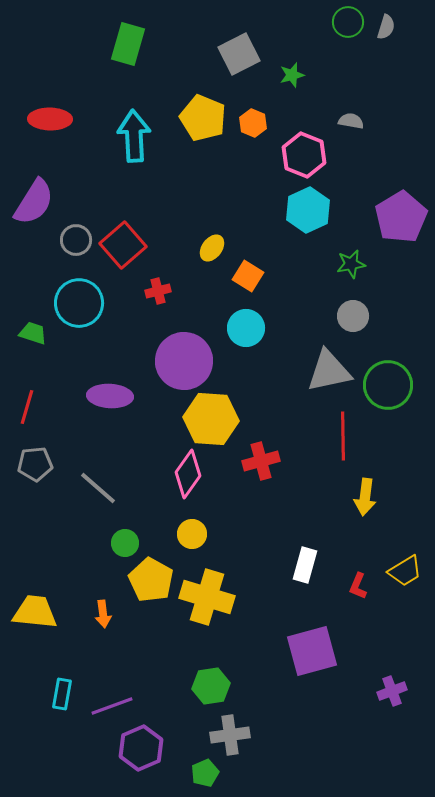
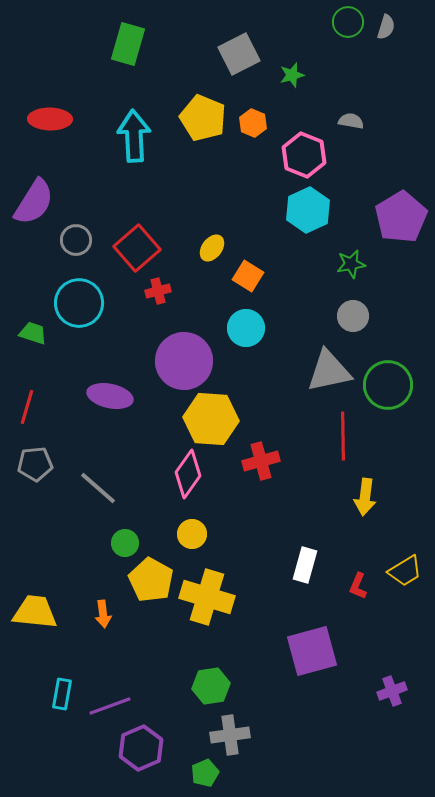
red square at (123, 245): moved 14 px right, 3 px down
purple ellipse at (110, 396): rotated 9 degrees clockwise
purple line at (112, 706): moved 2 px left
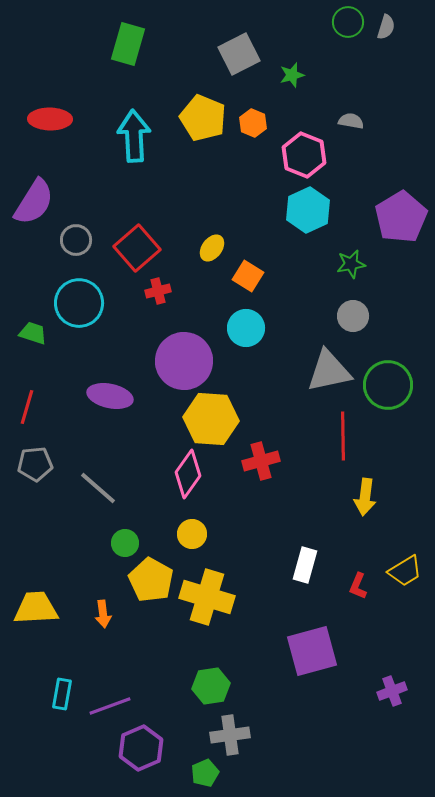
yellow trapezoid at (35, 612): moved 1 px right, 4 px up; rotated 9 degrees counterclockwise
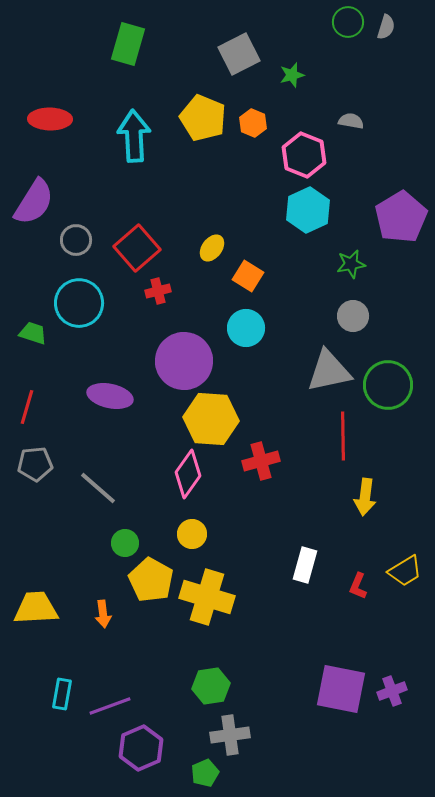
purple square at (312, 651): moved 29 px right, 38 px down; rotated 26 degrees clockwise
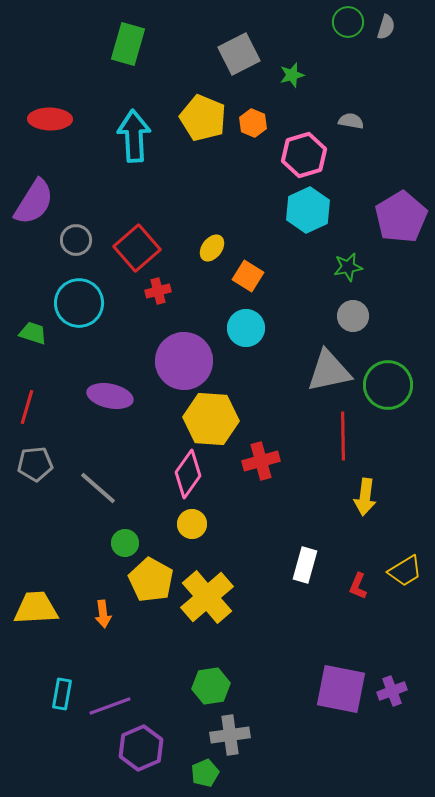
pink hexagon at (304, 155): rotated 21 degrees clockwise
green star at (351, 264): moved 3 px left, 3 px down
yellow circle at (192, 534): moved 10 px up
yellow cross at (207, 597): rotated 32 degrees clockwise
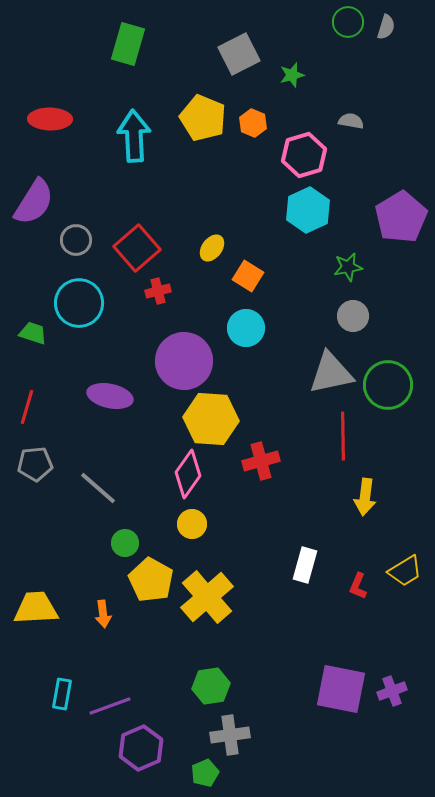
gray triangle at (329, 371): moved 2 px right, 2 px down
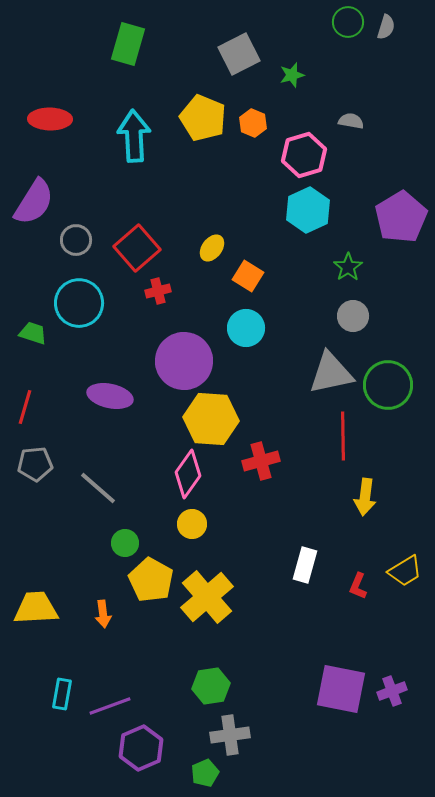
green star at (348, 267): rotated 24 degrees counterclockwise
red line at (27, 407): moved 2 px left
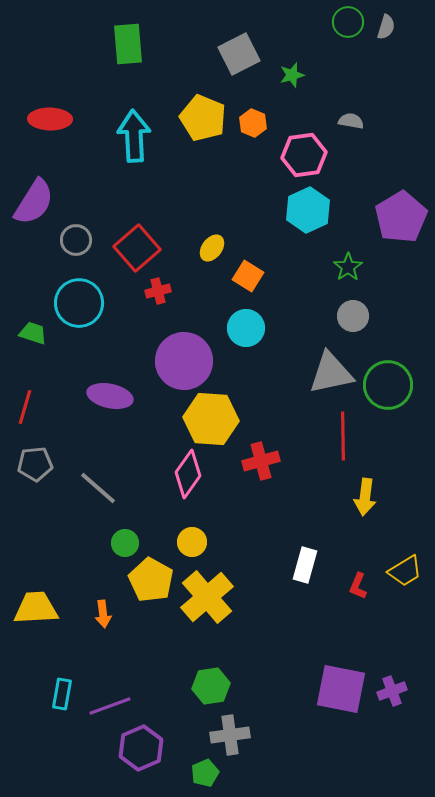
green rectangle at (128, 44): rotated 21 degrees counterclockwise
pink hexagon at (304, 155): rotated 9 degrees clockwise
yellow circle at (192, 524): moved 18 px down
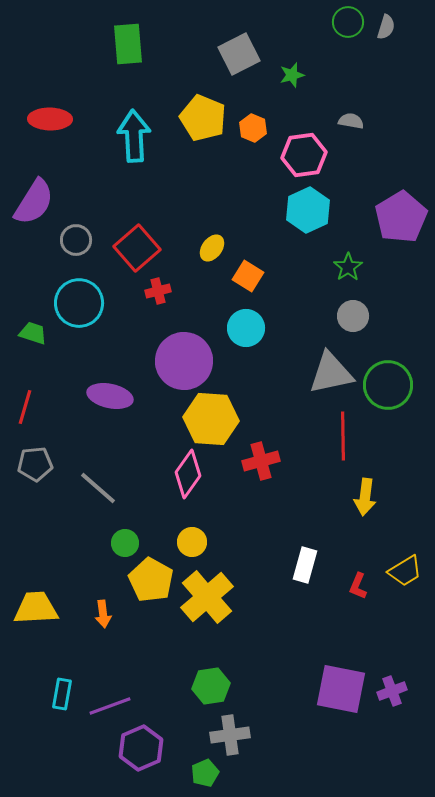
orange hexagon at (253, 123): moved 5 px down
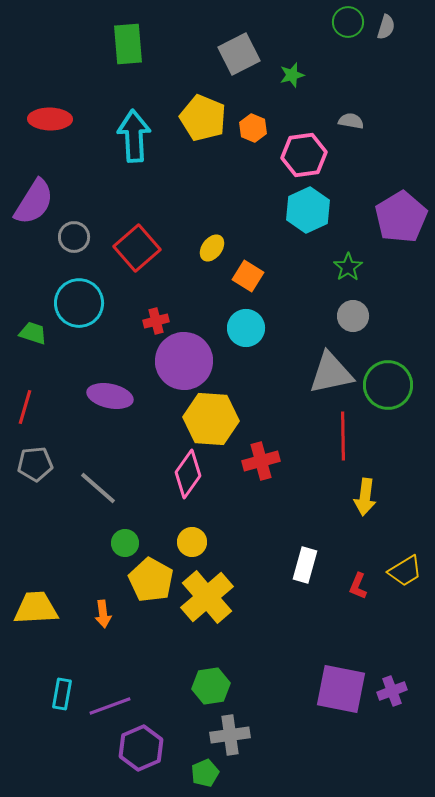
gray circle at (76, 240): moved 2 px left, 3 px up
red cross at (158, 291): moved 2 px left, 30 px down
